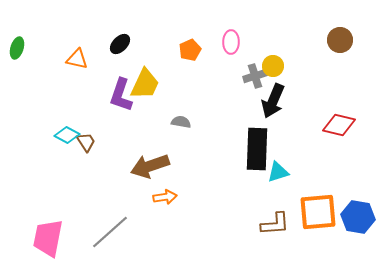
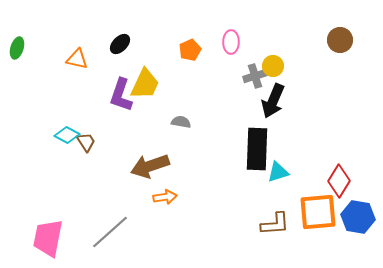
red diamond: moved 56 px down; rotated 72 degrees counterclockwise
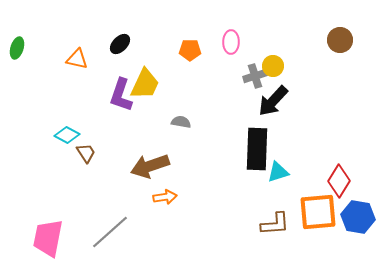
orange pentagon: rotated 25 degrees clockwise
black arrow: rotated 20 degrees clockwise
brown trapezoid: moved 11 px down
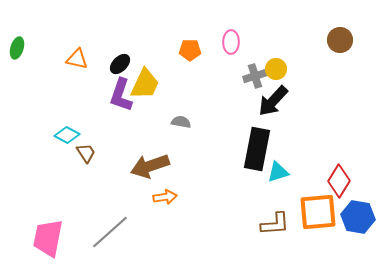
black ellipse: moved 20 px down
yellow circle: moved 3 px right, 3 px down
black rectangle: rotated 9 degrees clockwise
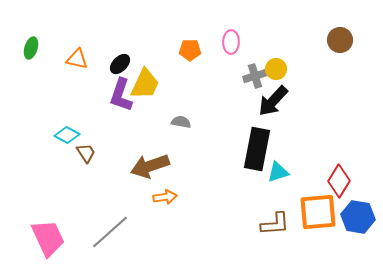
green ellipse: moved 14 px right
pink trapezoid: rotated 144 degrees clockwise
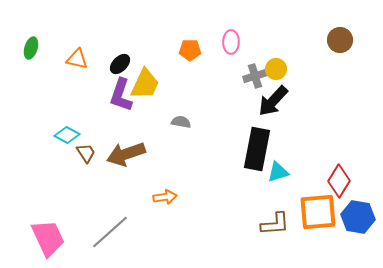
brown arrow: moved 24 px left, 12 px up
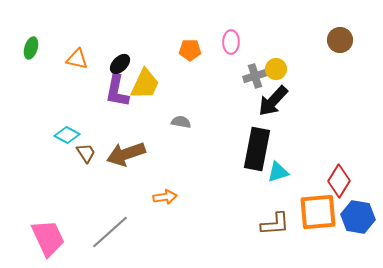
purple L-shape: moved 4 px left, 4 px up; rotated 8 degrees counterclockwise
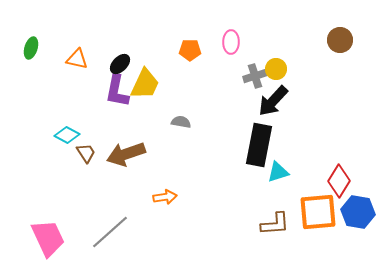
black rectangle: moved 2 px right, 4 px up
blue hexagon: moved 5 px up
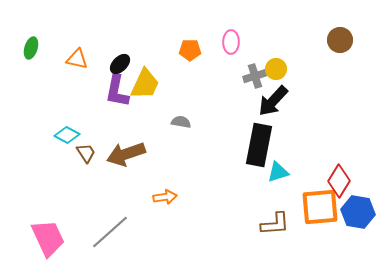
orange square: moved 2 px right, 5 px up
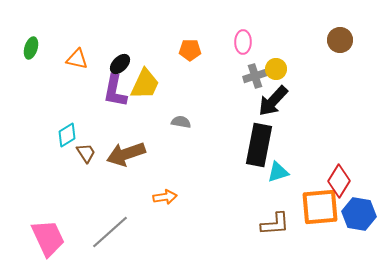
pink ellipse: moved 12 px right
purple L-shape: moved 2 px left
cyan diamond: rotated 60 degrees counterclockwise
blue hexagon: moved 1 px right, 2 px down
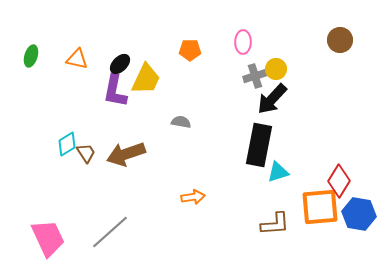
green ellipse: moved 8 px down
yellow trapezoid: moved 1 px right, 5 px up
black arrow: moved 1 px left, 2 px up
cyan diamond: moved 9 px down
orange arrow: moved 28 px right
